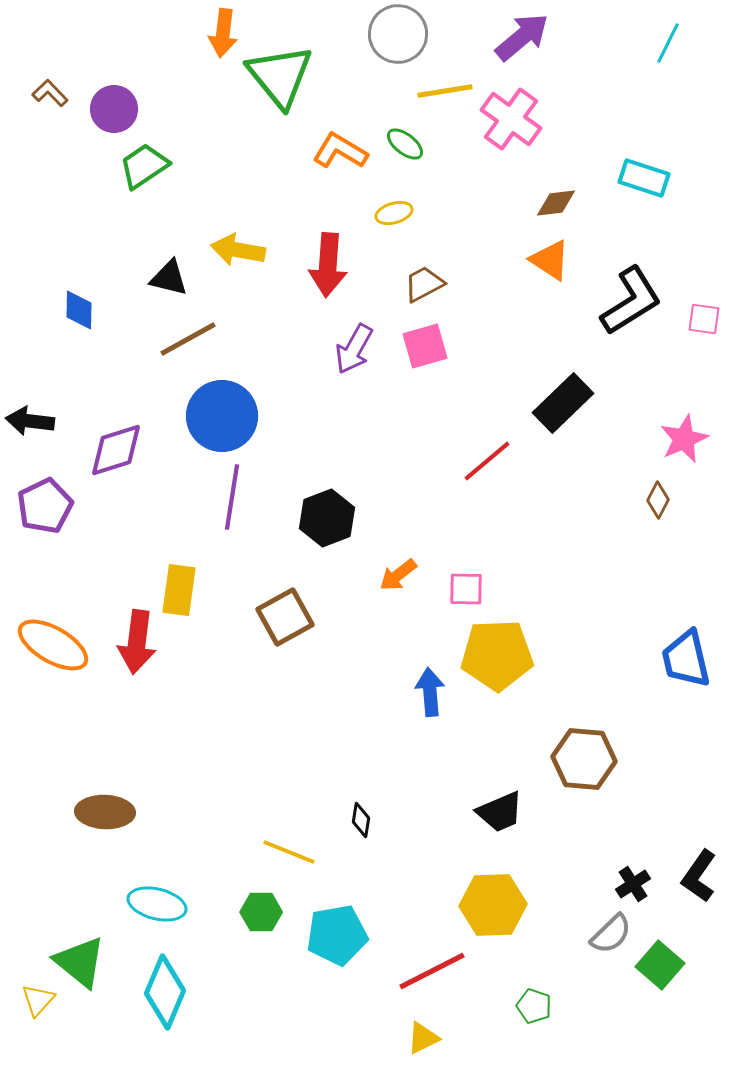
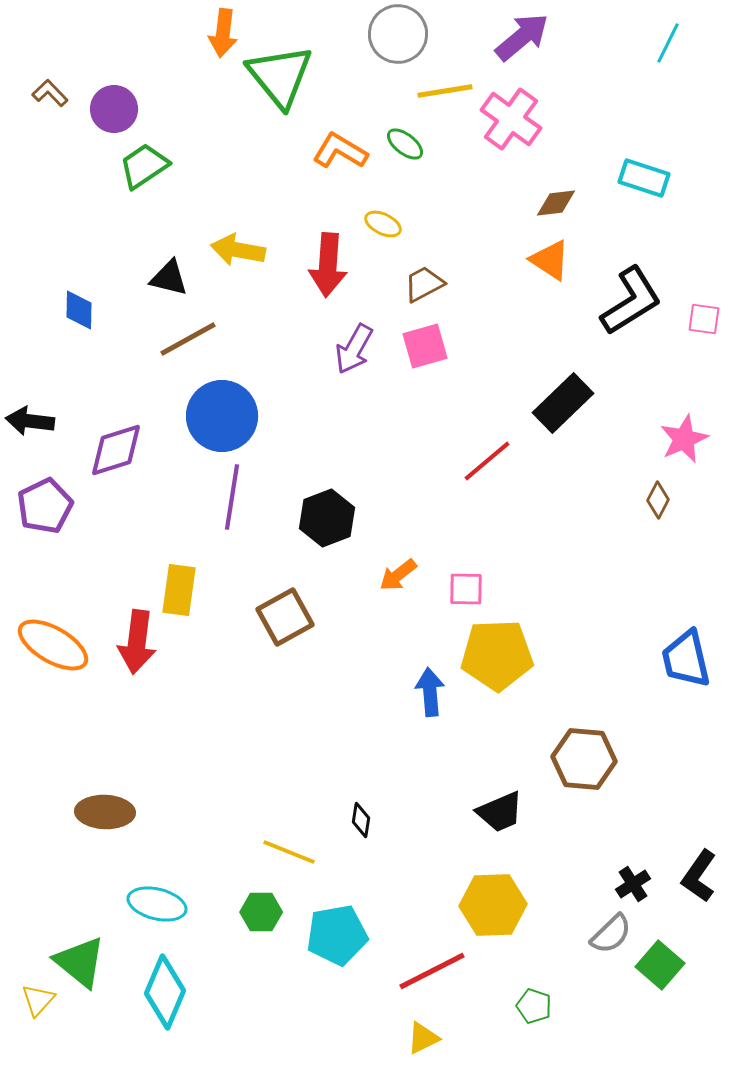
yellow ellipse at (394, 213): moved 11 px left, 11 px down; rotated 42 degrees clockwise
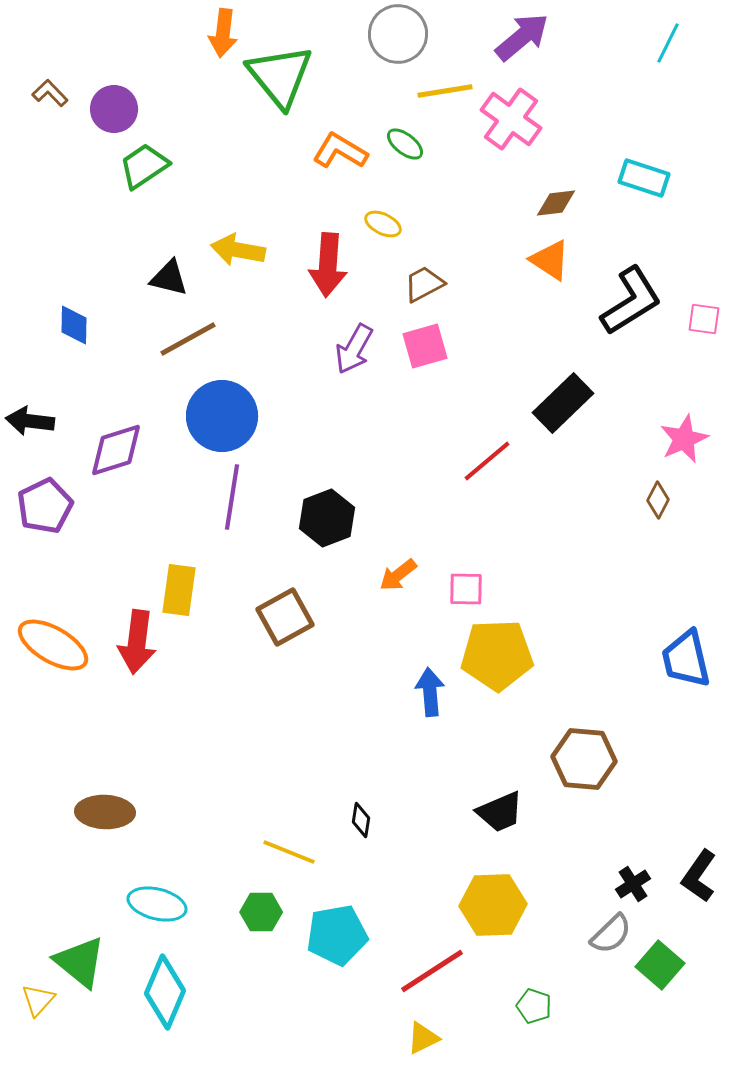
blue diamond at (79, 310): moved 5 px left, 15 px down
red line at (432, 971): rotated 6 degrees counterclockwise
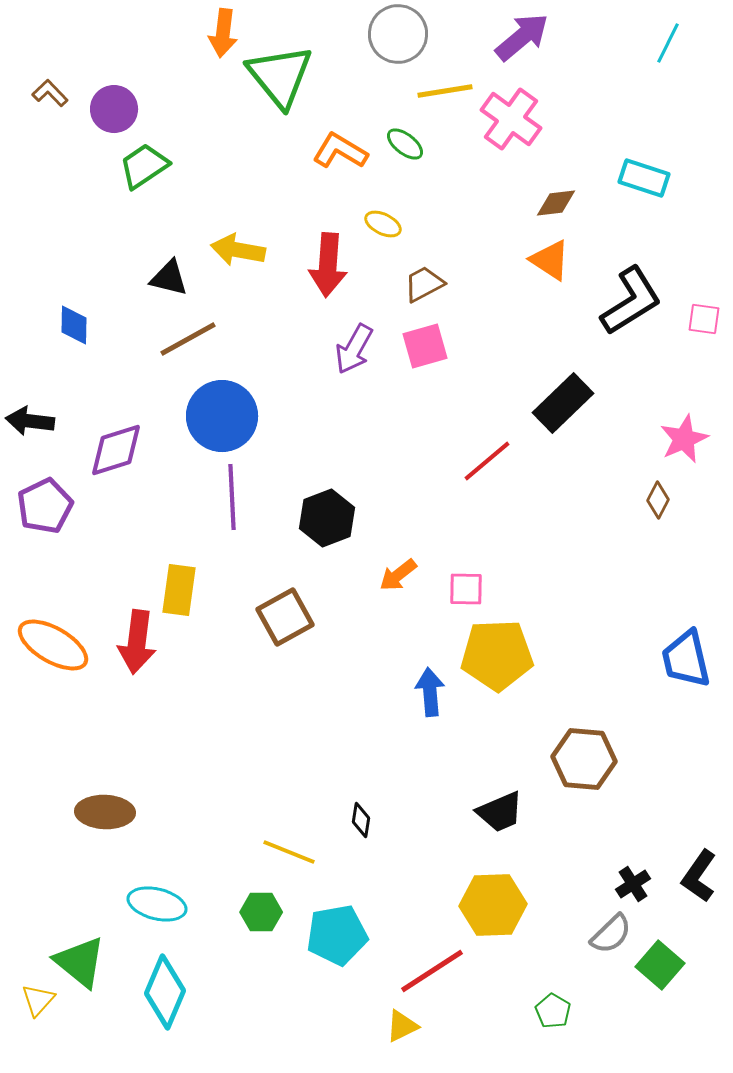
purple line at (232, 497): rotated 12 degrees counterclockwise
green pentagon at (534, 1006): moved 19 px right, 5 px down; rotated 12 degrees clockwise
yellow triangle at (423, 1038): moved 21 px left, 12 px up
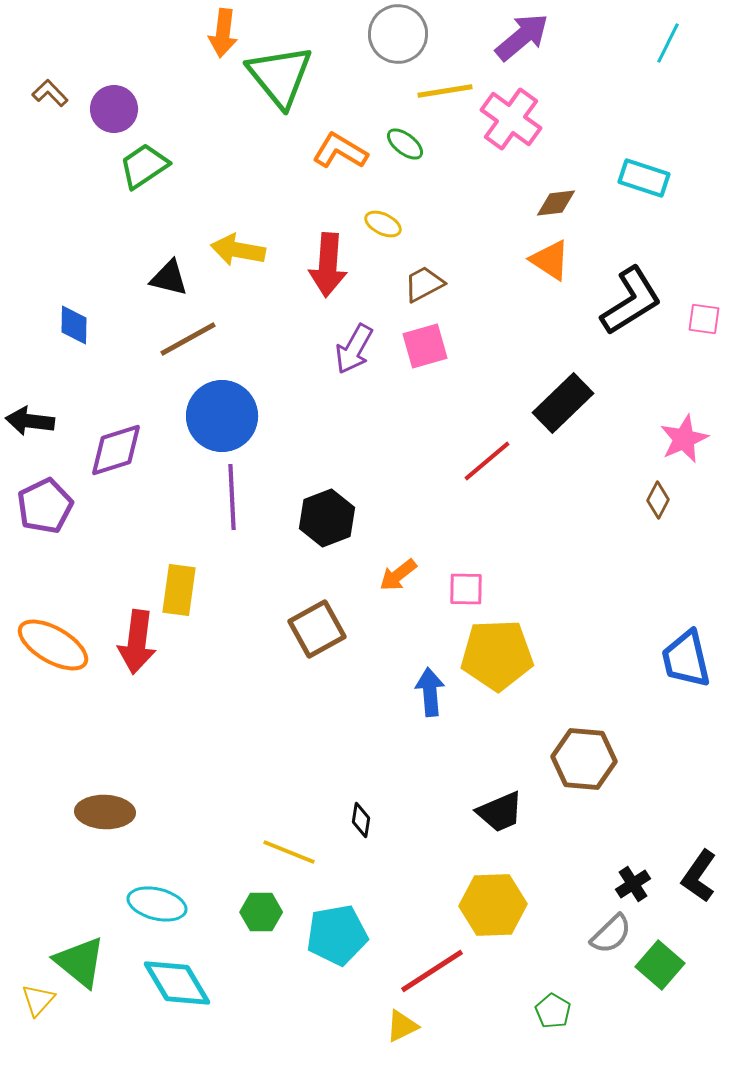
brown square at (285, 617): moved 32 px right, 12 px down
cyan diamond at (165, 992): moved 12 px right, 9 px up; rotated 54 degrees counterclockwise
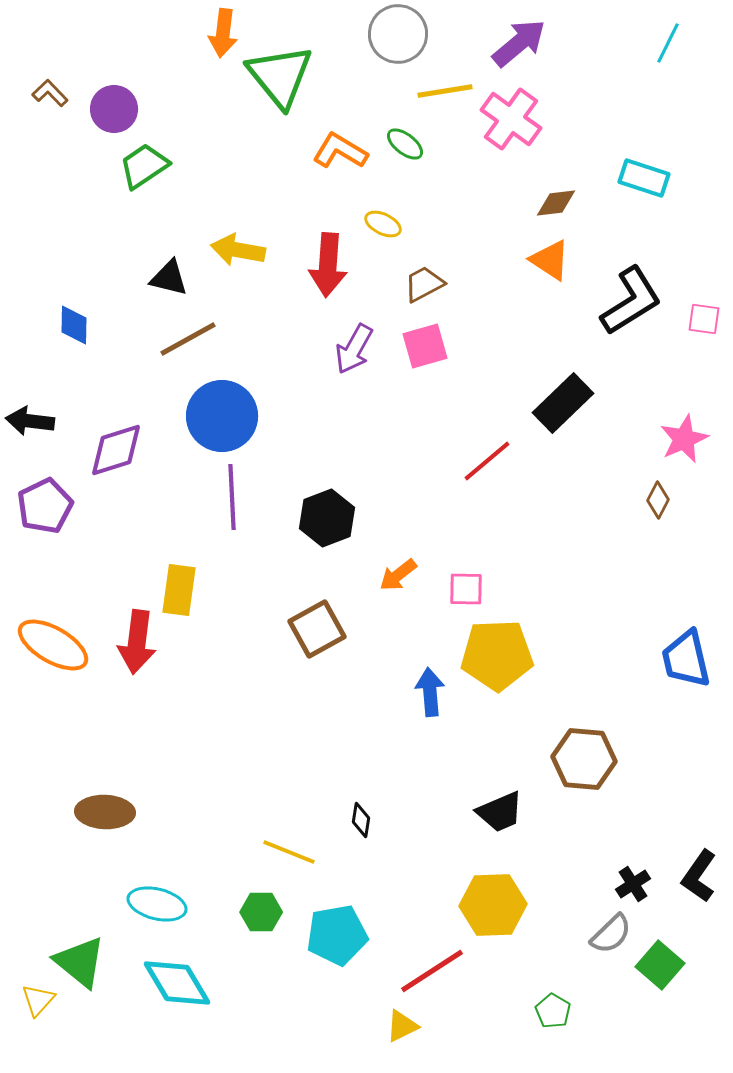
purple arrow at (522, 37): moved 3 px left, 6 px down
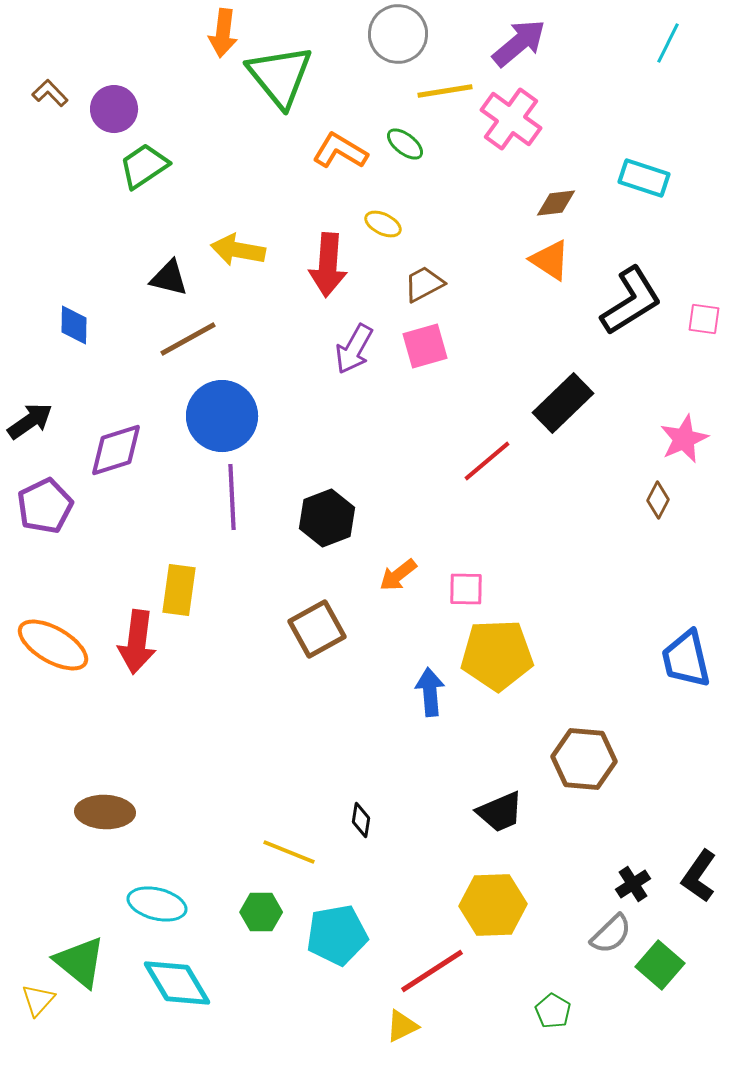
black arrow at (30, 421): rotated 138 degrees clockwise
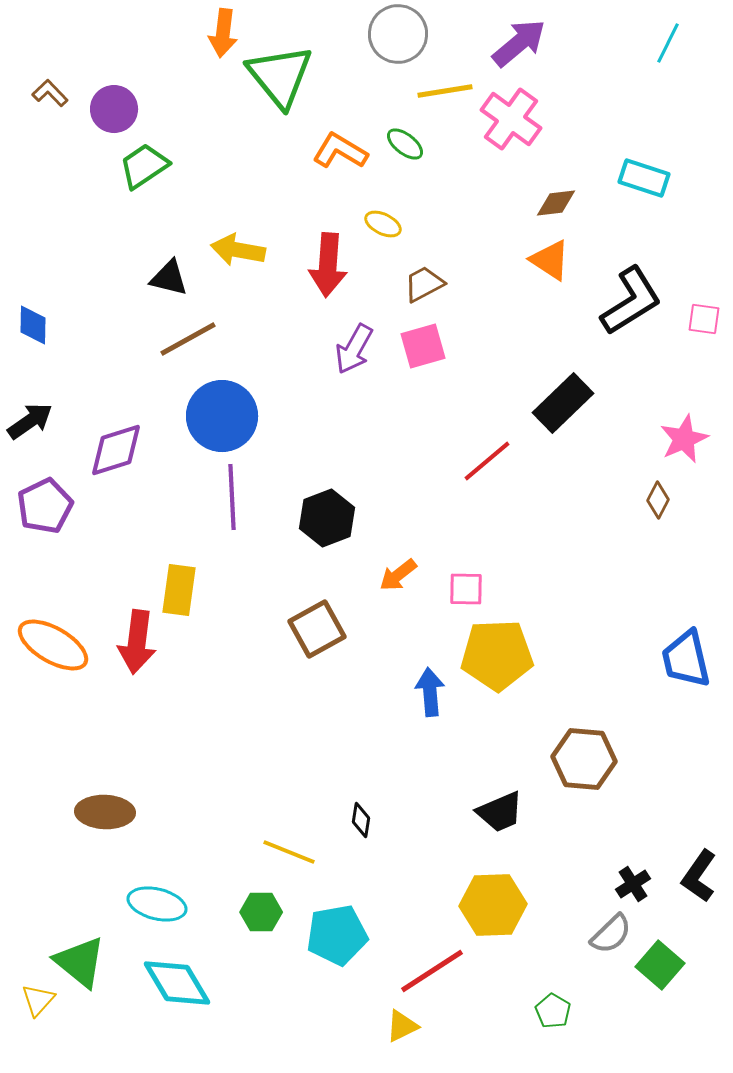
blue diamond at (74, 325): moved 41 px left
pink square at (425, 346): moved 2 px left
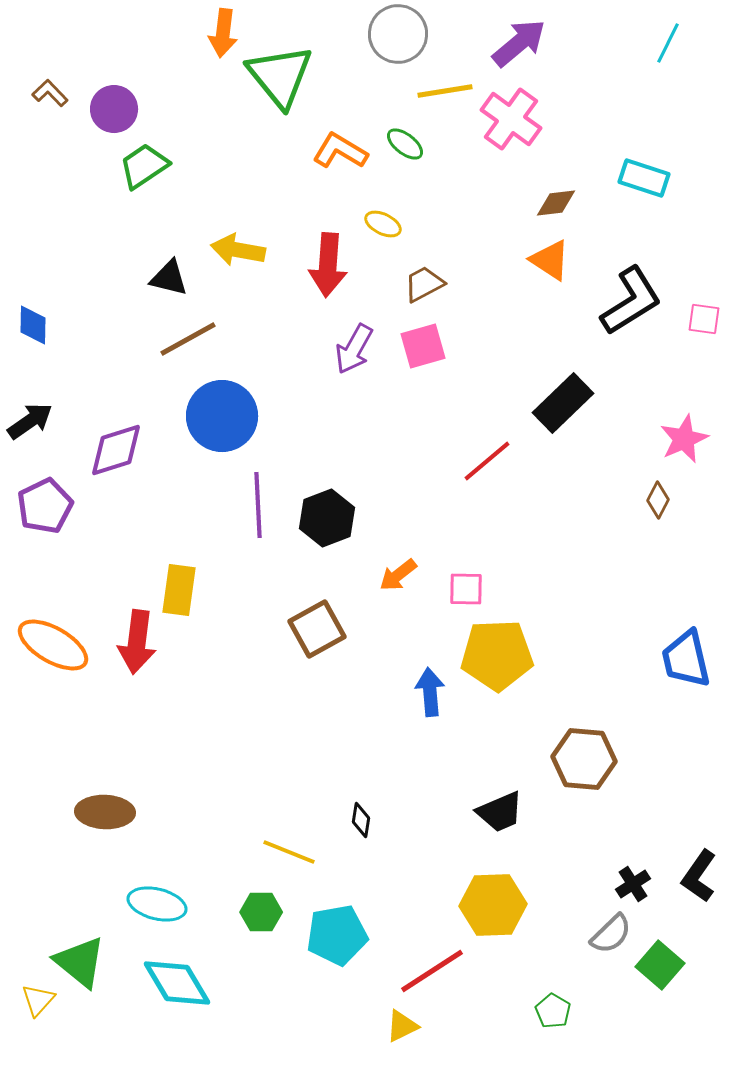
purple line at (232, 497): moved 26 px right, 8 px down
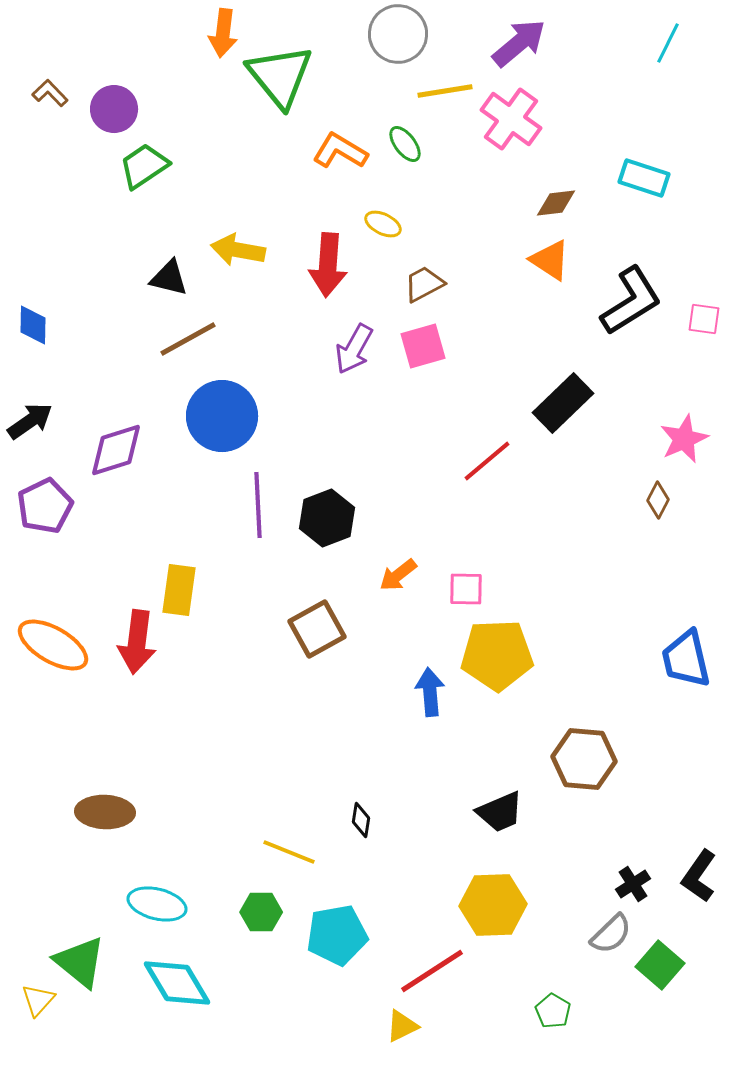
green ellipse at (405, 144): rotated 15 degrees clockwise
